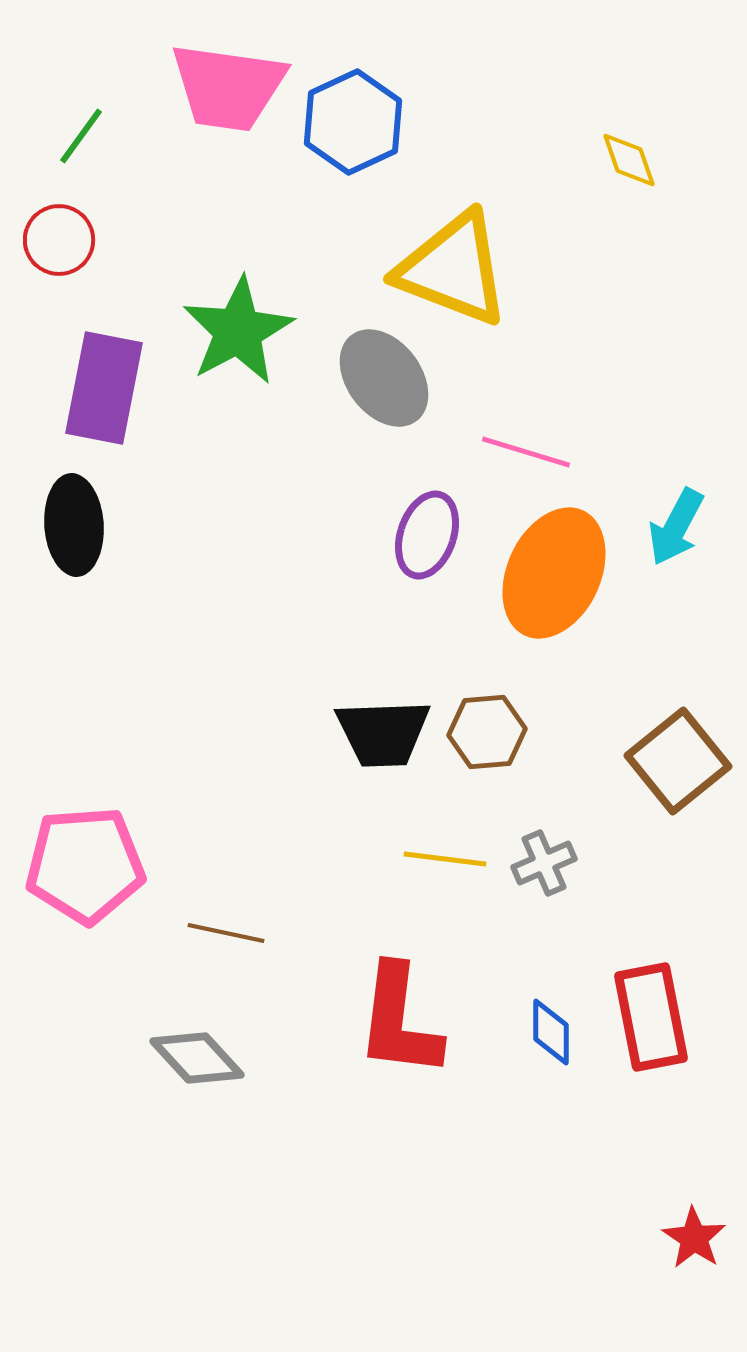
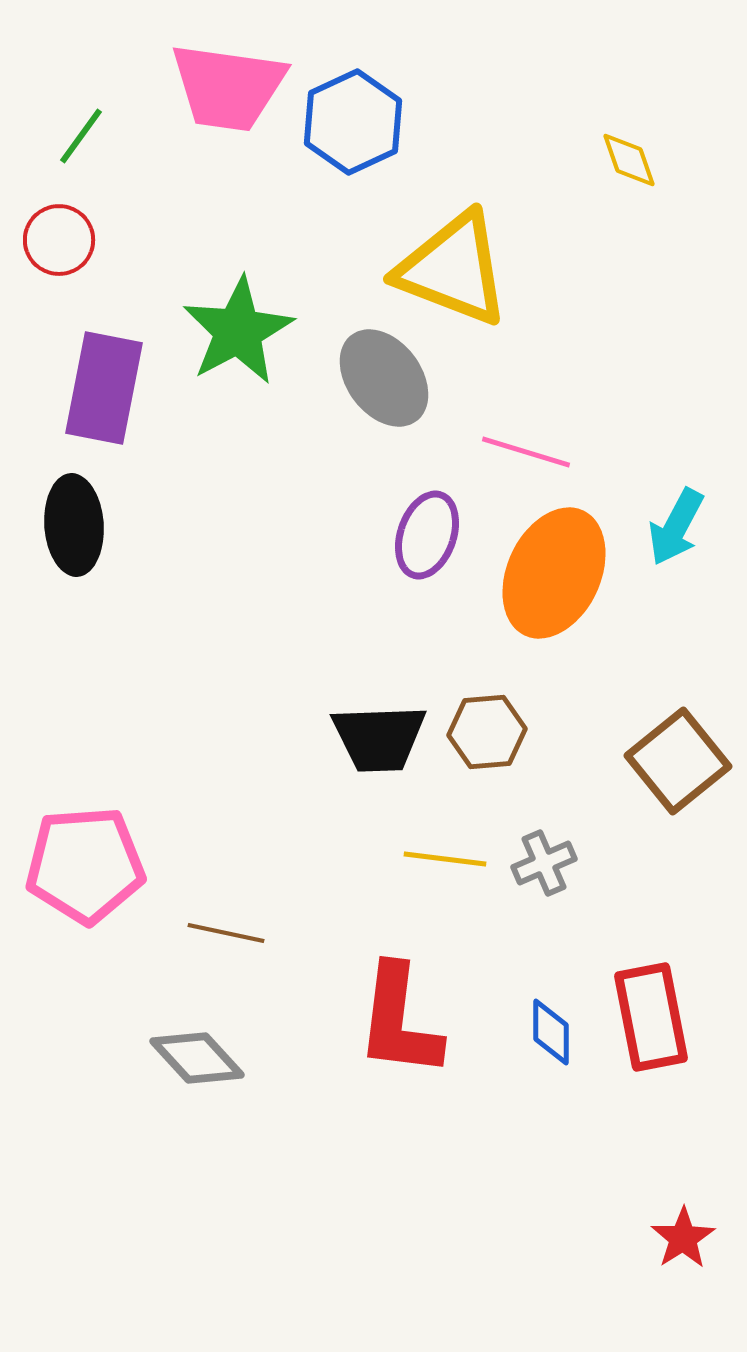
black trapezoid: moved 4 px left, 5 px down
red star: moved 11 px left; rotated 6 degrees clockwise
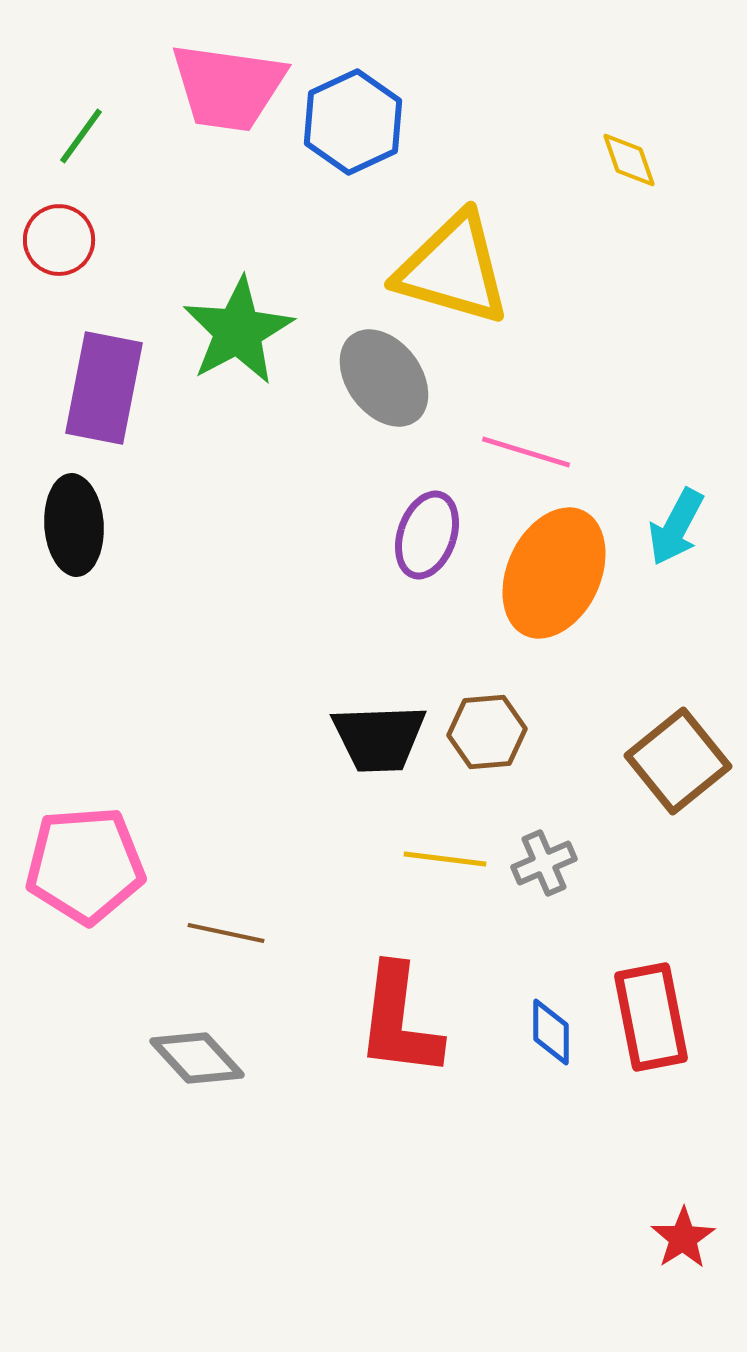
yellow triangle: rotated 5 degrees counterclockwise
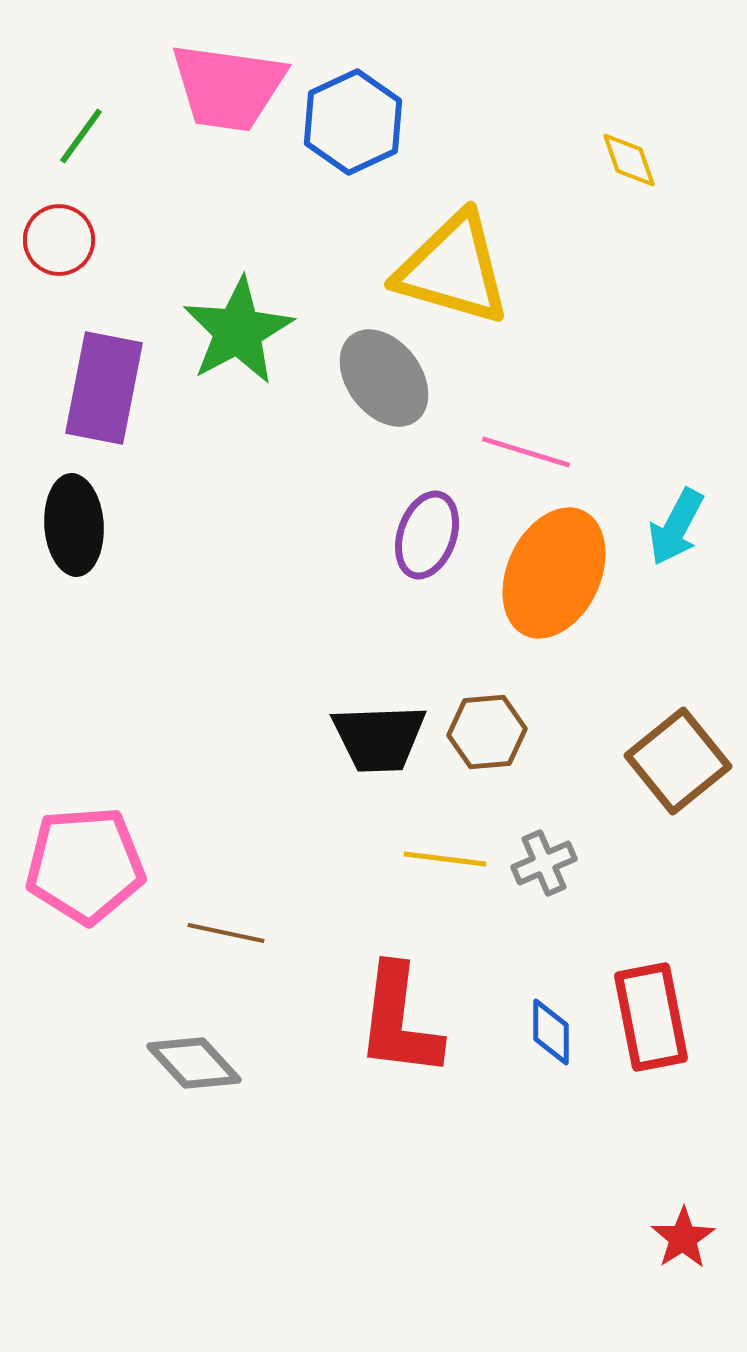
gray diamond: moved 3 px left, 5 px down
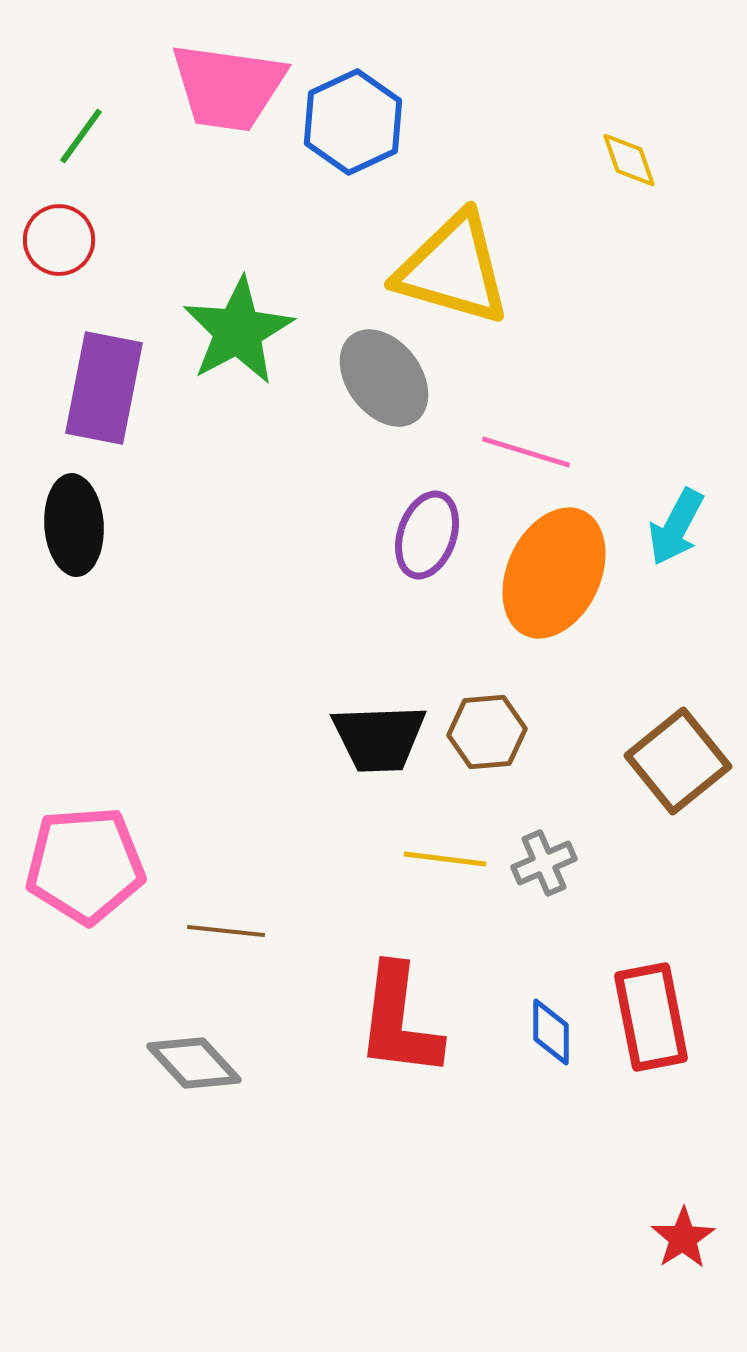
brown line: moved 2 px up; rotated 6 degrees counterclockwise
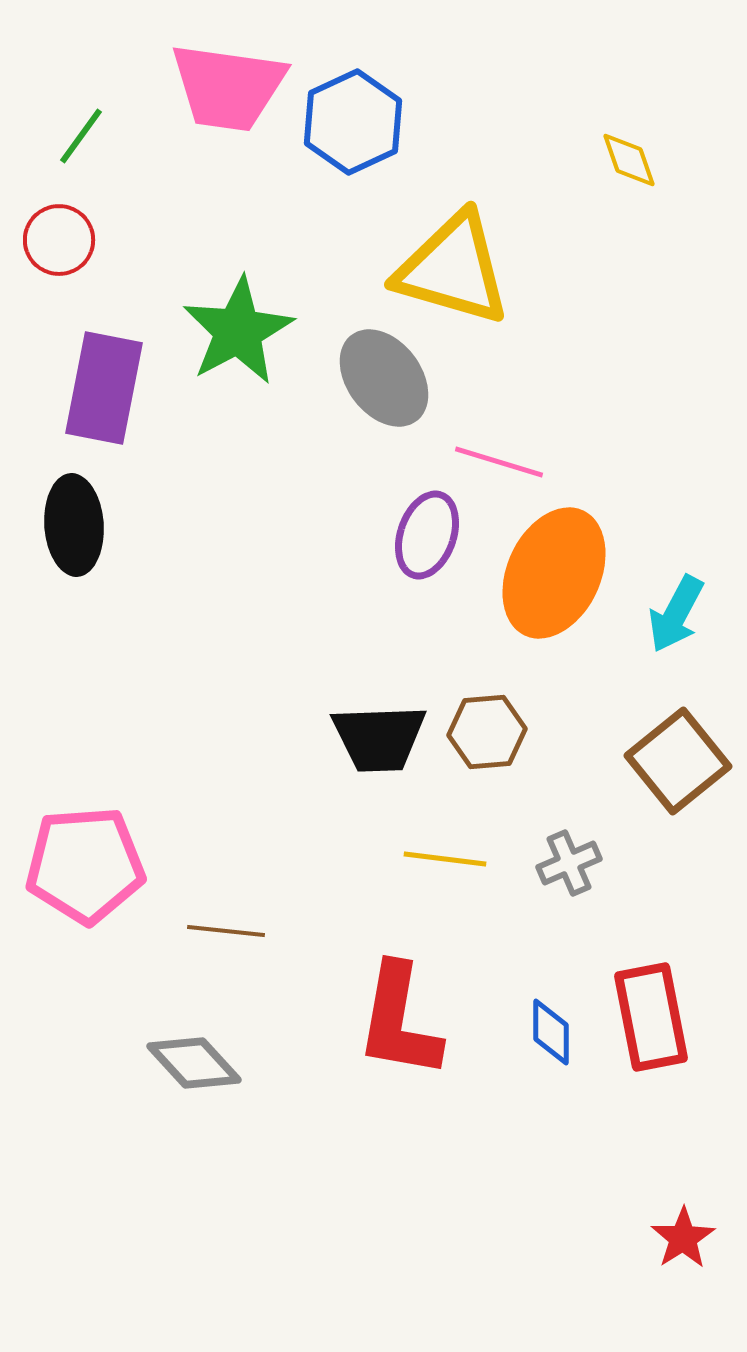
pink line: moved 27 px left, 10 px down
cyan arrow: moved 87 px down
gray cross: moved 25 px right
red L-shape: rotated 3 degrees clockwise
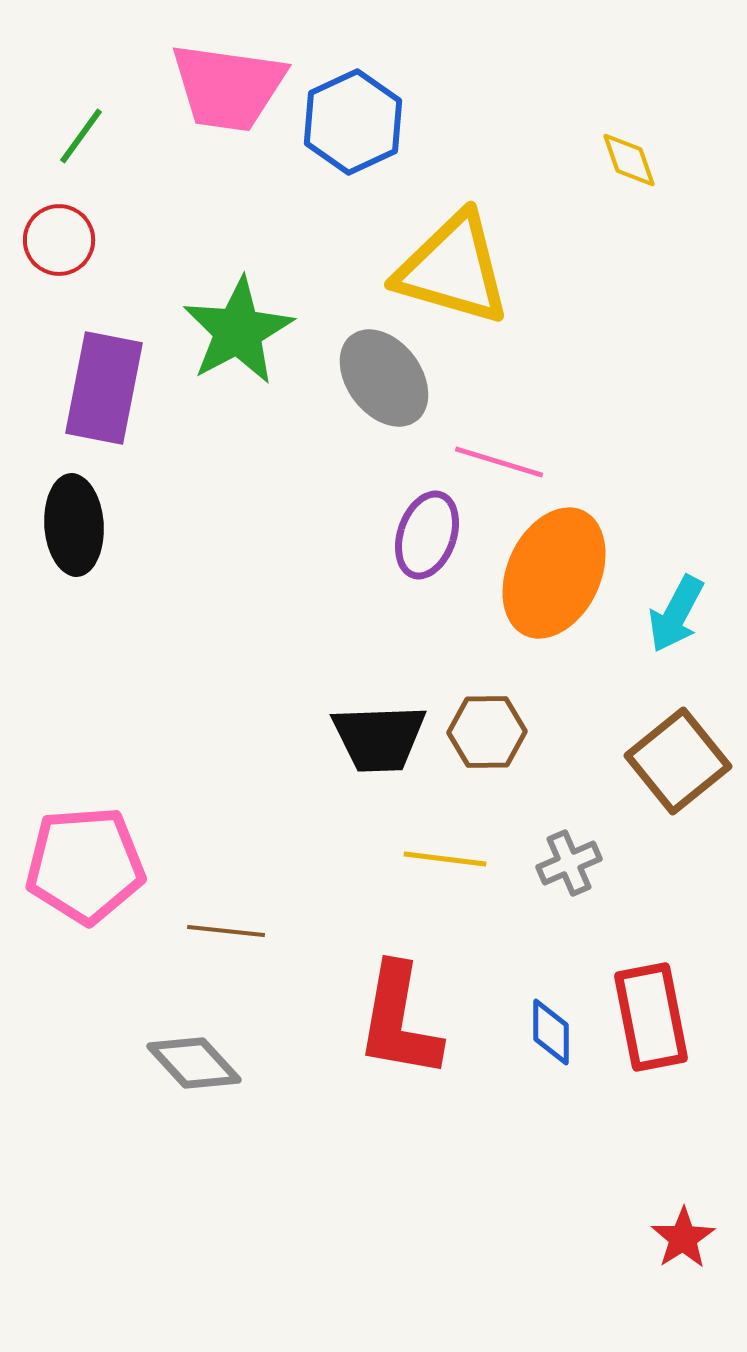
brown hexagon: rotated 4 degrees clockwise
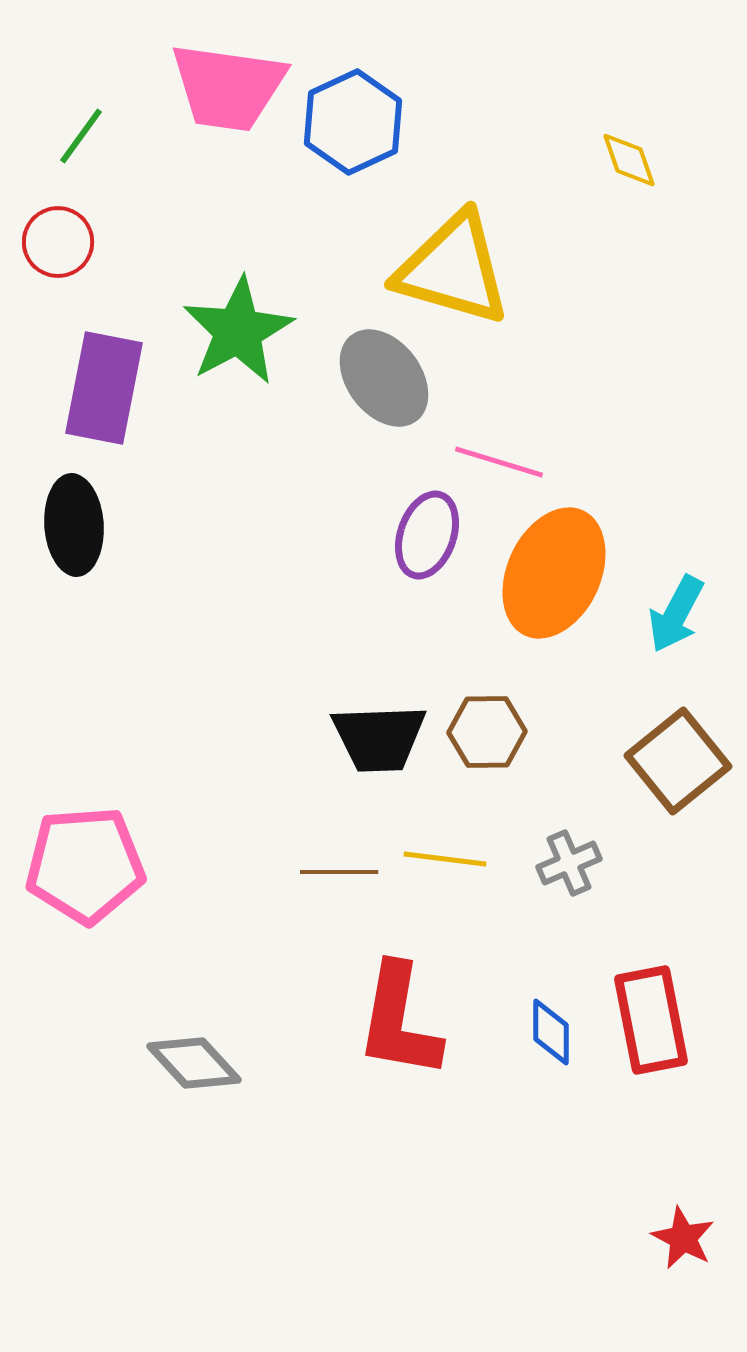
red circle: moved 1 px left, 2 px down
brown line: moved 113 px right, 59 px up; rotated 6 degrees counterclockwise
red rectangle: moved 3 px down
red star: rotated 12 degrees counterclockwise
